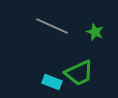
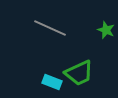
gray line: moved 2 px left, 2 px down
green star: moved 11 px right, 2 px up
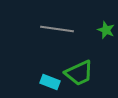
gray line: moved 7 px right, 1 px down; rotated 16 degrees counterclockwise
cyan rectangle: moved 2 px left
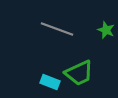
gray line: rotated 12 degrees clockwise
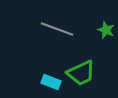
green trapezoid: moved 2 px right
cyan rectangle: moved 1 px right
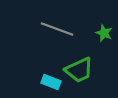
green star: moved 2 px left, 3 px down
green trapezoid: moved 2 px left, 3 px up
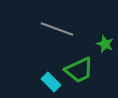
green star: moved 1 px right, 11 px down
cyan rectangle: rotated 24 degrees clockwise
